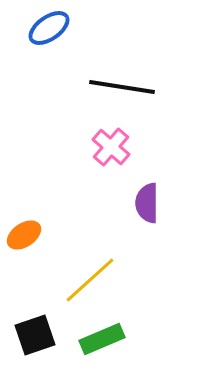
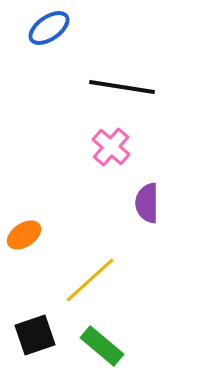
green rectangle: moved 7 px down; rotated 63 degrees clockwise
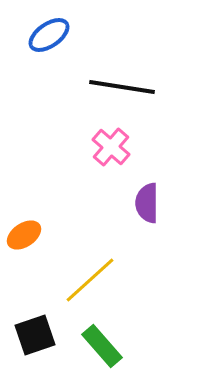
blue ellipse: moved 7 px down
green rectangle: rotated 9 degrees clockwise
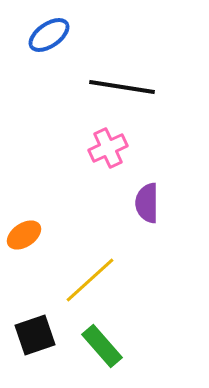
pink cross: moved 3 px left, 1 px down; rotated 24 degrees clockwise
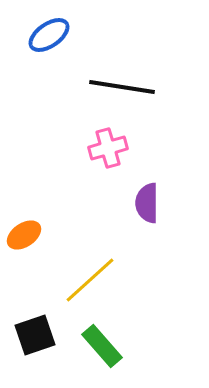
pink cross: rotated 9 degrees clockwise
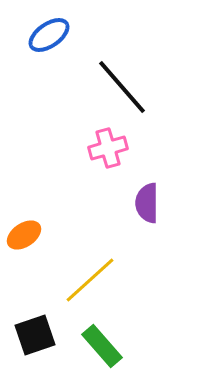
black line: rotated 40 degrees clockwise
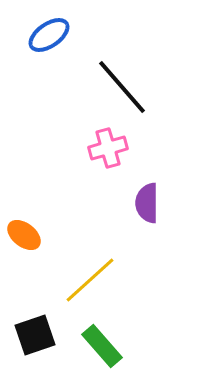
orange ellipse: rotated 72 degrees clockwise
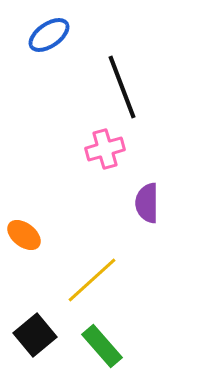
black line: rotated 20 degrees clockwise
pink cross: moved 3 px left, 1 px down
yellow line: moved 2 px right
black square: rotated 21 degrees counterclockwise
